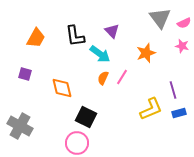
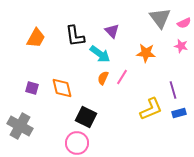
pink star: moved 1 px left
orange star: rotated 24 degrees clockwise
purple square: moved 7 px right, 14 px down
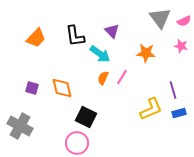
pink semicircle: moved 2 px up
orange trapezoid: rotated 15 degrees clockwise
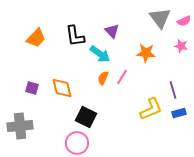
gray cross: rotated 35 degrees counterclockwise
